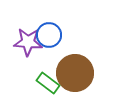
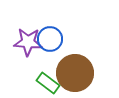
blue circle: moved 1 px right, 4 px down
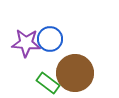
purple star: moved 2 px left, 1 px down
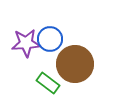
purple star: rotated 8 degrees counterclockwise
brown circle: moved 9 px up
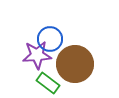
purple star: moved 11 px right, 12 px down
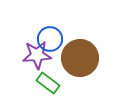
brown circle: moved 5 px right, 6 px up
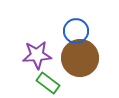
blue circle: moved 26 px right, 8 px up
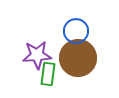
brown circle: moved 2 px left
green rectangle: moved 9 px up; rotated 60 degrees clockwise
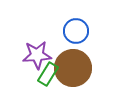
brown circle: moved 5 px left, 10 px down
green rectangle: rotated 25 degrees clockwise
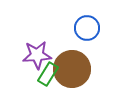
blue circle: moved 11 px right, 3 px up
brown circle: moved 1 px left, 1 px down
